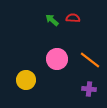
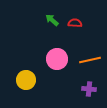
red semicircle: moved 2 px right, 5 px down
orange line: rotated 50 degrees counterclockwise
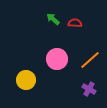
green arrow: moved 1 px right, 1 px up
orange line: rotated 30 degrees counterclockwise
purple cross: rotated 24 degrees clockwise
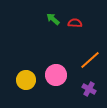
pink circle: moved 1 px left, 16 px down
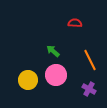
green arrow: moved 32 px down
orange line: rotated 75 degrees counterclockwise
yellow circle: moved 2 px right
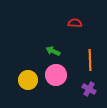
green arrow: rotated 16 degrees counterclockwise
orange line: rotated 25 degrees clockwise
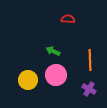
red semicircle: moved 7 px left, 4 px up
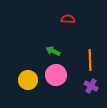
purple cross: moved 2 px right, 3 px up
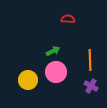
green arrow: rotated 128 degrees clockwise
pink circle: moved 3 px up
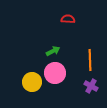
pink circle: moved 1 px left, 1 px down
yellow circle: moved 4 px right, 2 px down
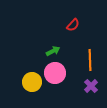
red semicircle: moved 5 px right, 6 px down; rotated 128 degrees clockwise
purple cross: rotated 16 degrees clockwise
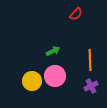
red semicircle: moved 3 px right, 11 px up
pink circle: moved 3 px down
yellow circle: moved 1 px up
purple cross: rotated 16 degrees clockwise
